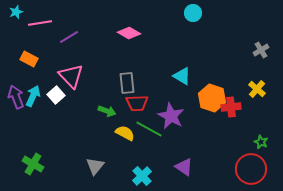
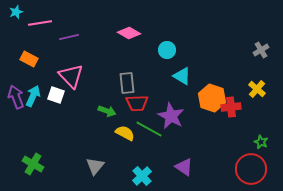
cyan circle: moved 26 px left, 37 px down
purple line: rotated 18 degrees clockwise
white square: rotated 30 degrees counterclockwise
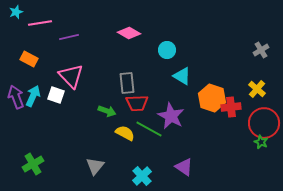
green cross: rotated 30 degrees clockwise
red circle: moved 13 px right, 46 px up
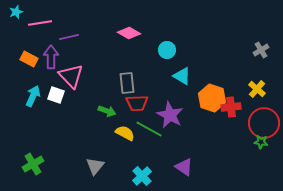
purple arrow: moved 35 px right, 40 px up; rotated 20 degrees clockwise
purple star: moved 1 px left, 1 px up
green star: rotated 16 degrees counterclockwise
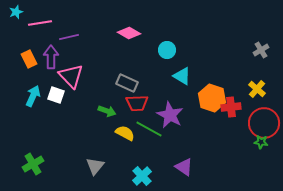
orange rectangle: rotated 36 degrees clockwise
gray rectangle: rotated 60 degrees counterclockwise
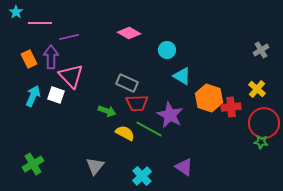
cyan star: rotated 16 degrees counterclockwise
pink line: rotated 10 degrees clockwise
orange hexagon: moved 3 px left
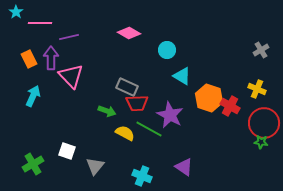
purple arrow: moved 1 px down
gray rectangle: moved 4 px down
yellow cross: rotated 18 degrees counterclockwise
white square: moved 11 px right, 56 px down
red cross: moved 1 px left, 1 px up; rotated 36 degrees clockwise
cyan cross: rotated 24 degrees counterclockwise
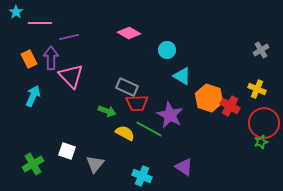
green star: rotated 24 degrees counterclockwise
gray triangle: moved 2 px up
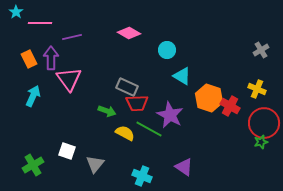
purple line: moved 3 px right
pink triangle: moved 2 px left, 3 px down; rotated 8 degrees clockwise
green cross: moved 1 px down
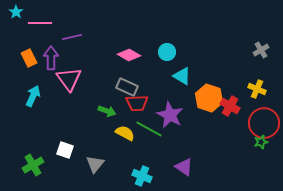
pink diamond: moved 22 px down
cyan circle: moved 2 px down
orange rectangle: moved 1 px up
white square: moved 2 px left, 1 px up
